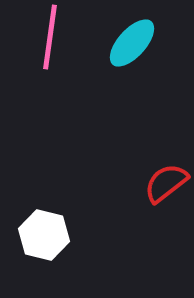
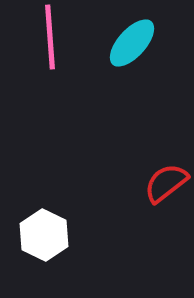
pink line: rotated 12 degrees counterclockwise
white hexagon: rotated 12 degrees clockwise
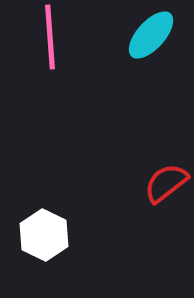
cyan ellipse: moved 19 px right, 8 px up
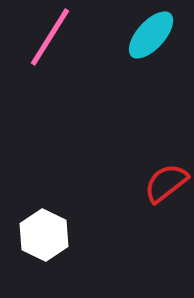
pink line: rotated 36 degrees clockwise
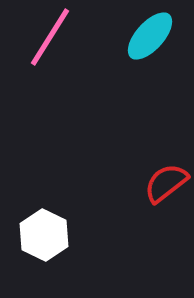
cyan ellipse: moved 1 px left, 1 px down
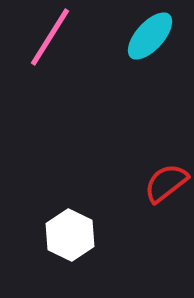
white hexagon: moved 26 px right
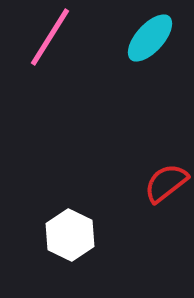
cyan ellipse: moved 2 px down
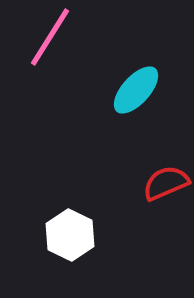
cyan ellipse: moved 14 px left, 52 px down
red semicircle: rotated 15 degrees clockwise
